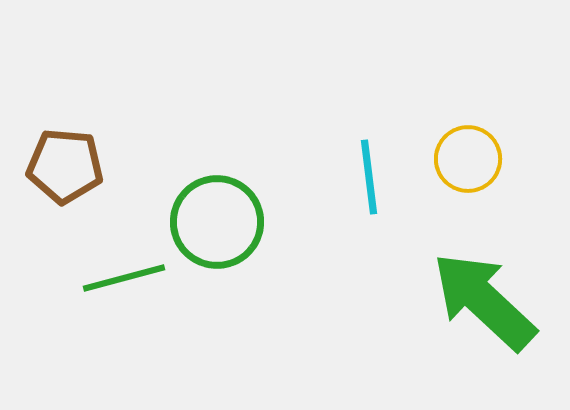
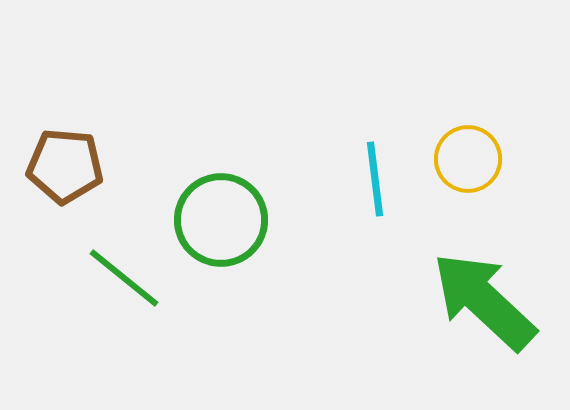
cyan line: moved 6 px right, 2 px down
green circle: moved 4 px right, 2 px up
green line: rotated 54 degrees clockwise
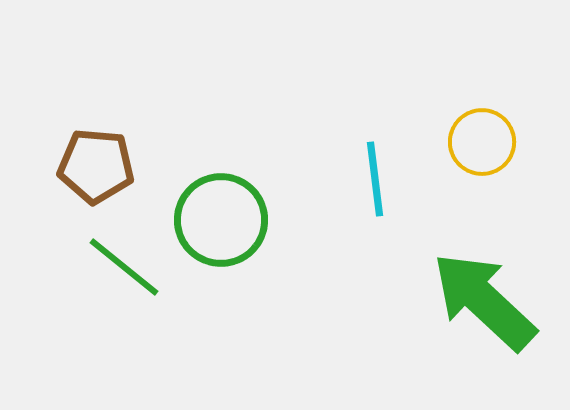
yellow circle: moved 14 px right, 17 px up
brown pentagon: moved 31 px right
green line: moved 11 px up
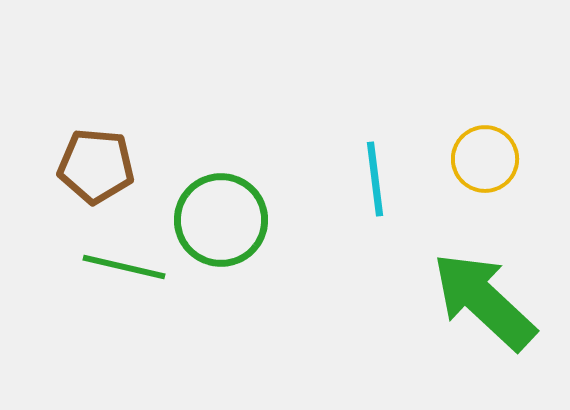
yellow circle: moved 3 px right, 17 px down
green line: rotated 26 degrees counterclockwise
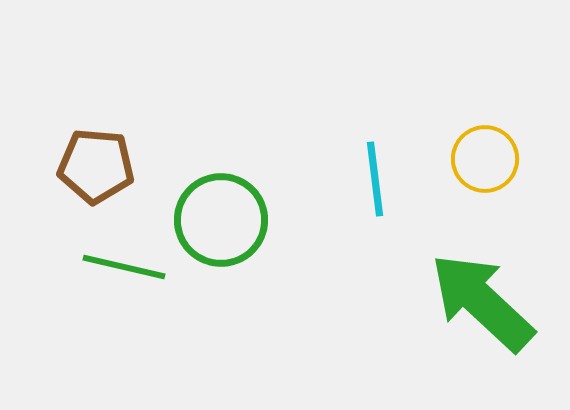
green arrow: moved 2 px left, 1 px down
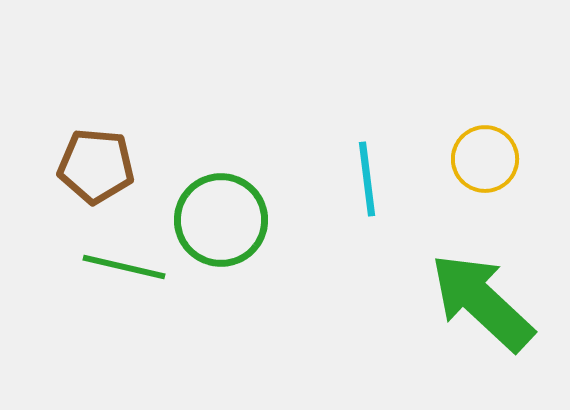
cyan line: moved 8 px left
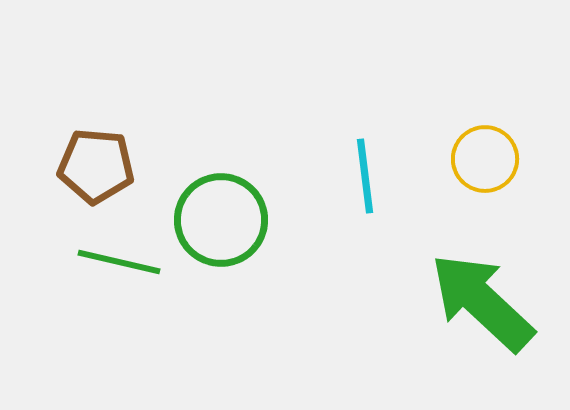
cyan line: moved 2 px left, 3 px up
green line: moved 5 px left, 5 px up
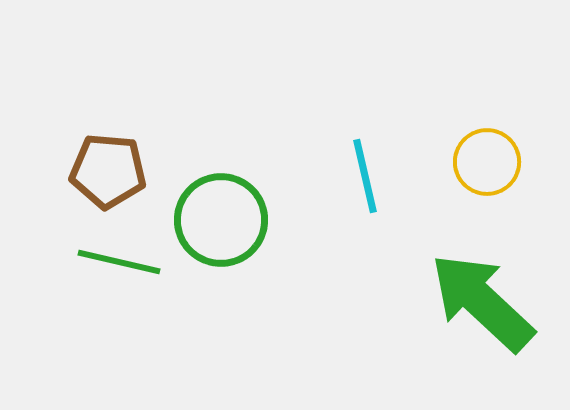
yellow circle: moved 2 px right, 3 px down
brown pentagon: moved 12 px right, 5 px down
cyan line: rotated 6 degrees counterclockwise
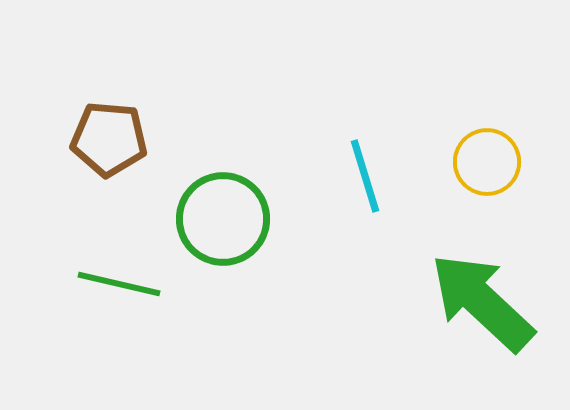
brown pentagon: moved 1 px right, 32 px up
cyan line: rotated 4 degrees counterclockwise
green circle: moved 2 px right, 1 px up
green line: moved 22 px down
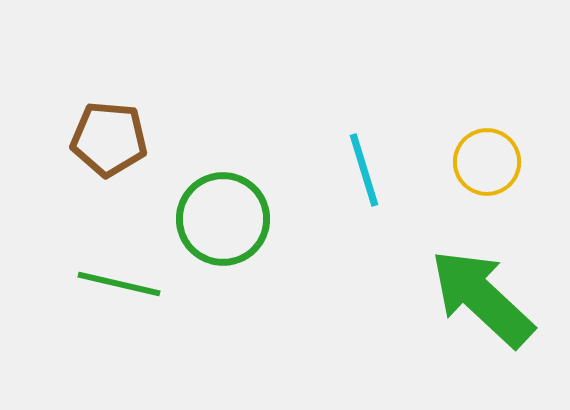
cyan line: moved 1 px left, 6 px up
green arrow: moved 4 px up
